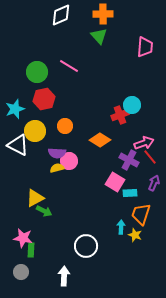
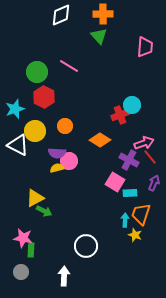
red hexagon: moved 2 px up; rotated 20 degrees counterclockwise
cyan arrow: moved 4 px right, 7 px up
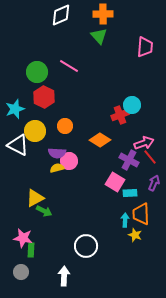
orange trapezoid: rotated 20 degrees counterclockwise
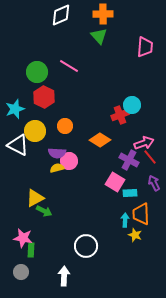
purple arrow: rotated 49 degrees counterclockwise
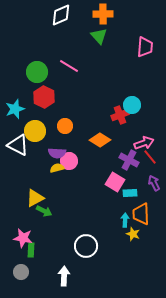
yellow star: moved 2 px left, 1 px up
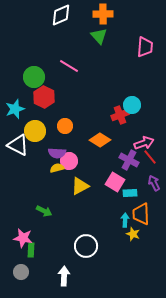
green circle: moved 3 px left, 5 px down
yellow triangle: moved 45 px right, 12 px up
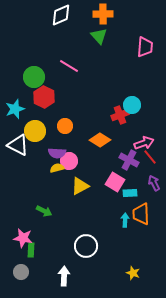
yellow star: moved 39 px down
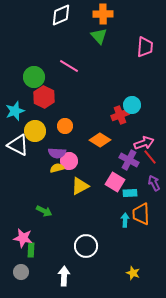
cyan star: moved 2 px down
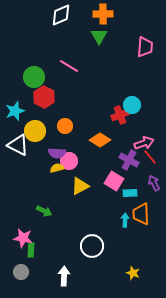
green triangle: rotated 12 degrees clockwise
pink square: moved 1 px left, 1 px up
white circle: moved 6 px right
